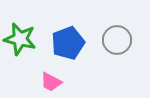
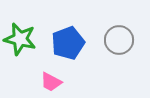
gray circle: moved 2 px right
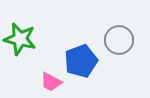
blue pentagon: moved 13 px right, 18 px down
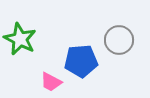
green star: rotated 12 degrees clockwise
blue pentagon: rotated 16 degrees clockwise
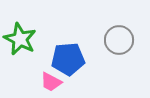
blue pentagon: moved 13 px left, 2 px up
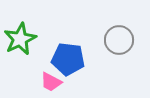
green star: rotated 20 degrees clockwise
blue pentagon: rotated 12 degrees clockwise
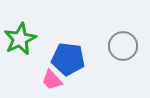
gray circle: moved 4 px right, 6 px down
pink trapezoid: moved 1 px right, 2 px up; rotated 20 degrees clockwise
